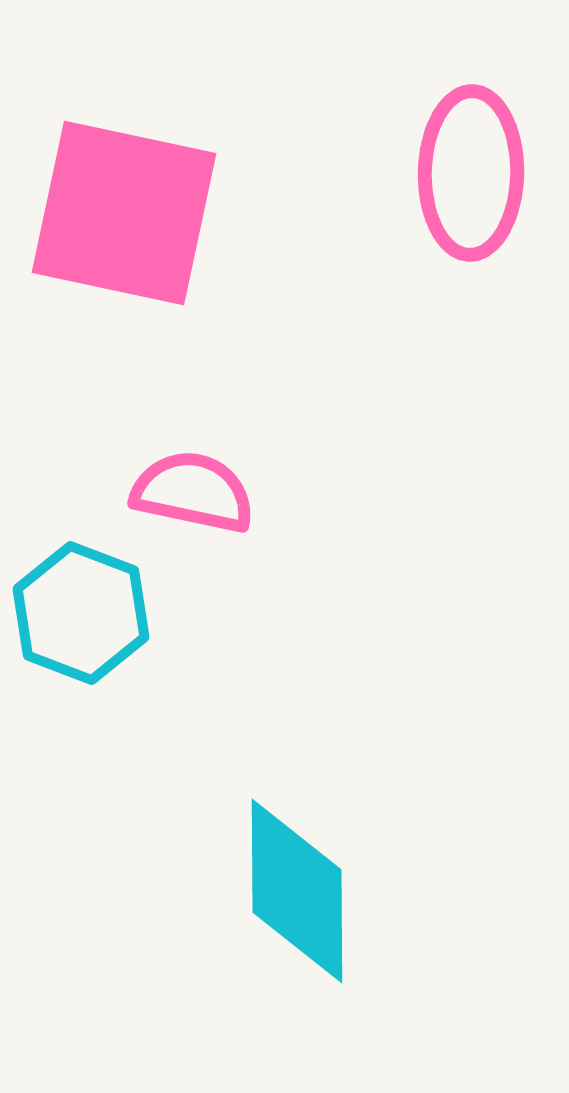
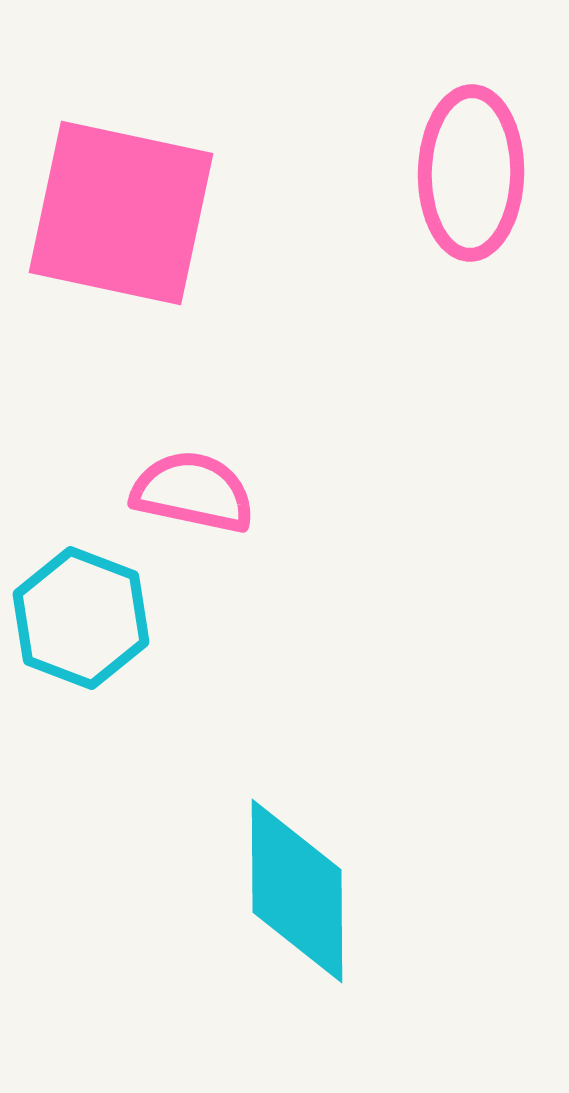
pink square: moved 3 px left
cyan hexagon: moved 5 px down
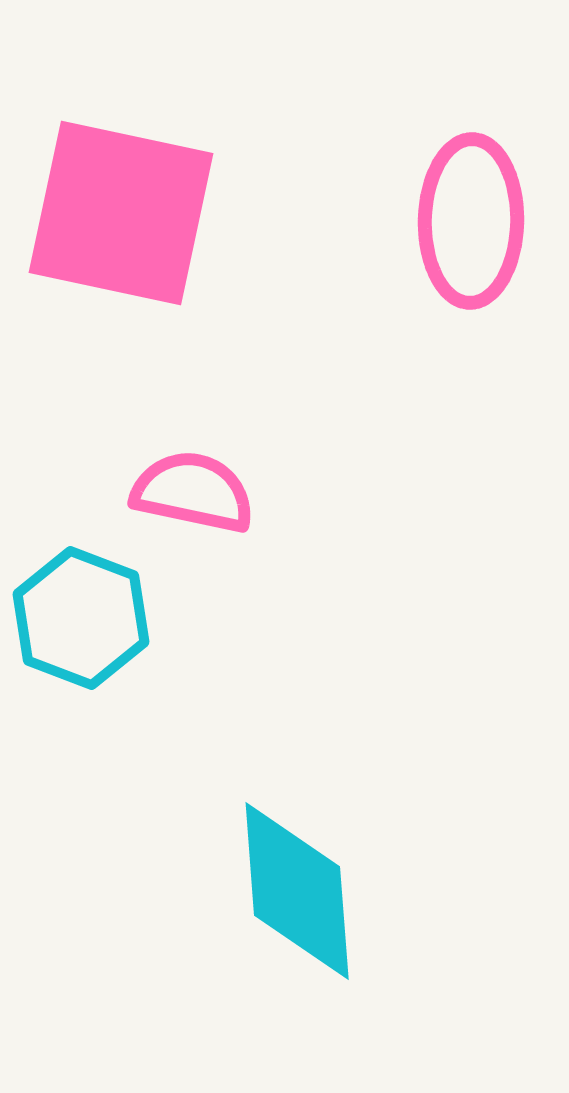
pink ellipse: moved 48 px down
cyan diamond: rotated 4 degrees counterclockwise
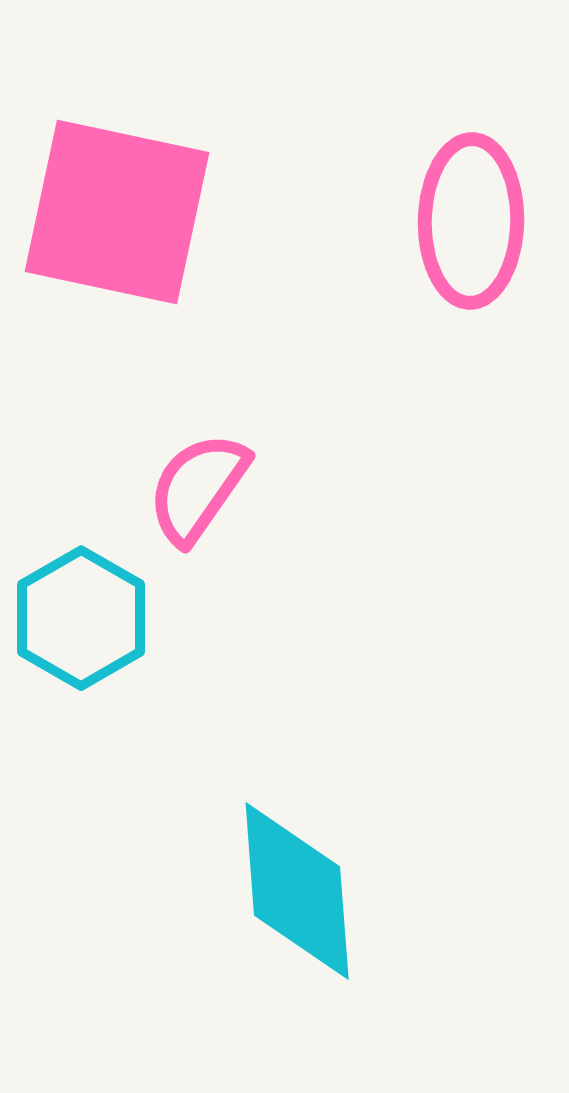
pink square: moved 4 px left, 1 px up
pink semicircle: moved 5 px right, 4 px up; rotated 67 degrees counterclockwise
cyan hexagon: rotated 9 degrees clockwise
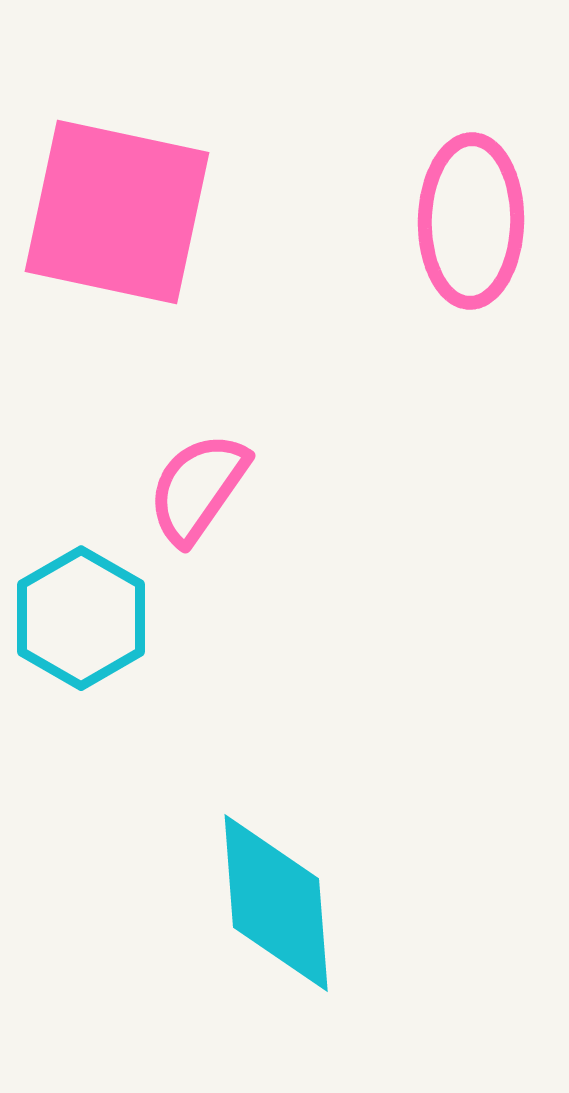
cyan diamond: moved 21 px left, 12 px down
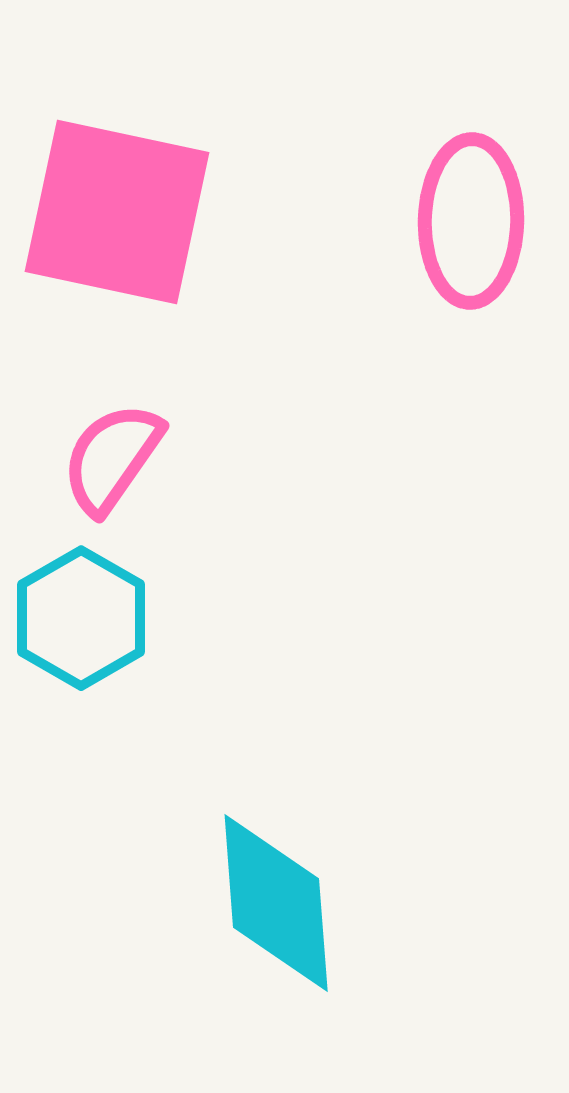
pink semicircle: moved 86 px left, 30 px up
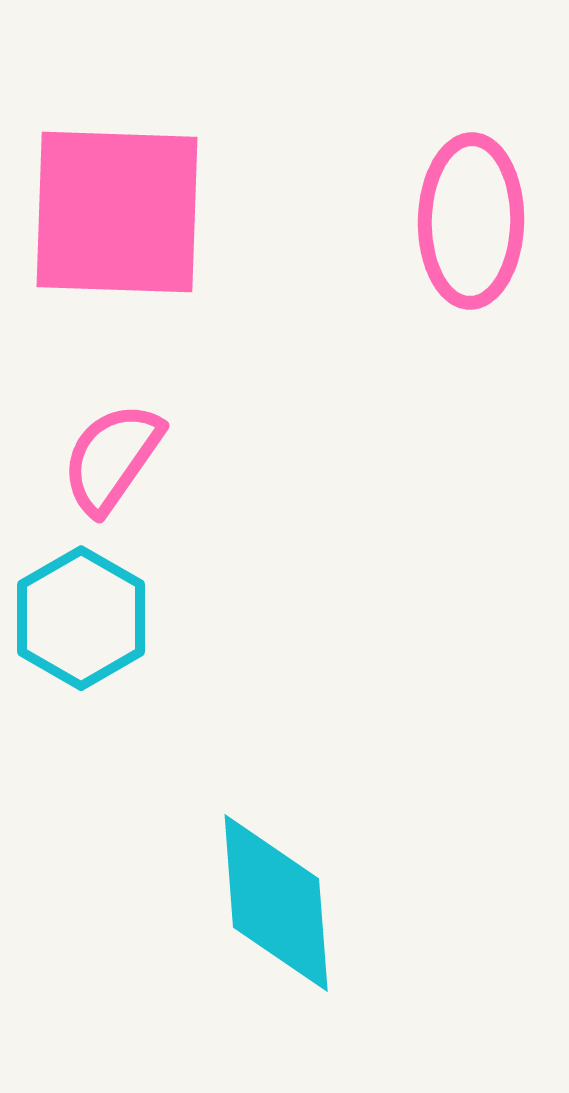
pink square: rotated 10 degrees counterclockwise
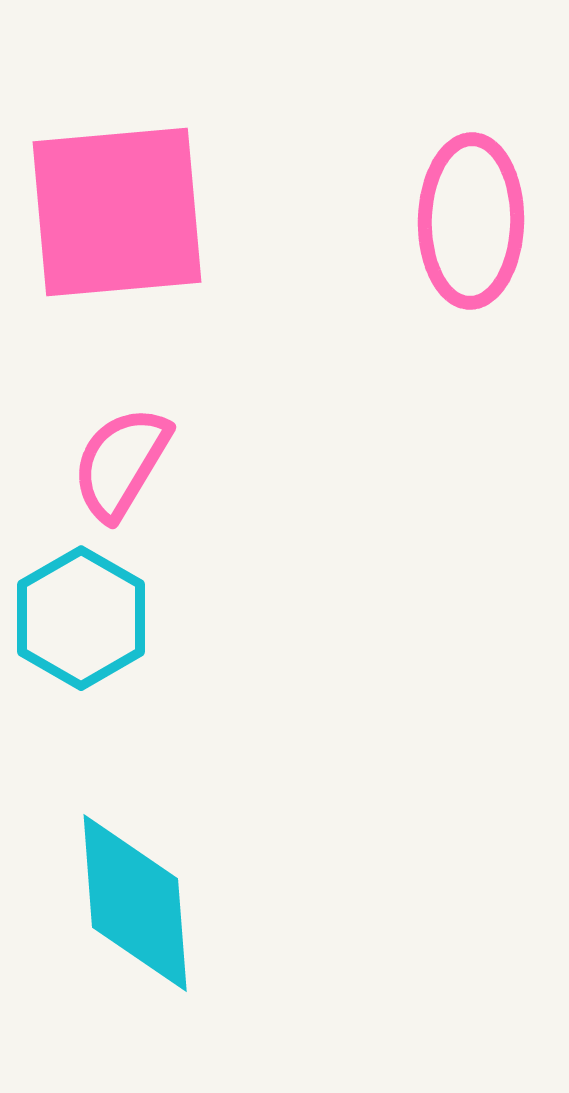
pink square: rotated 7 degrees counterclockwise
pink semicircle: moved 9 px right, 5 px down; rotated 4 degrees counterclockwise
cyan diamond: moved 141 px left
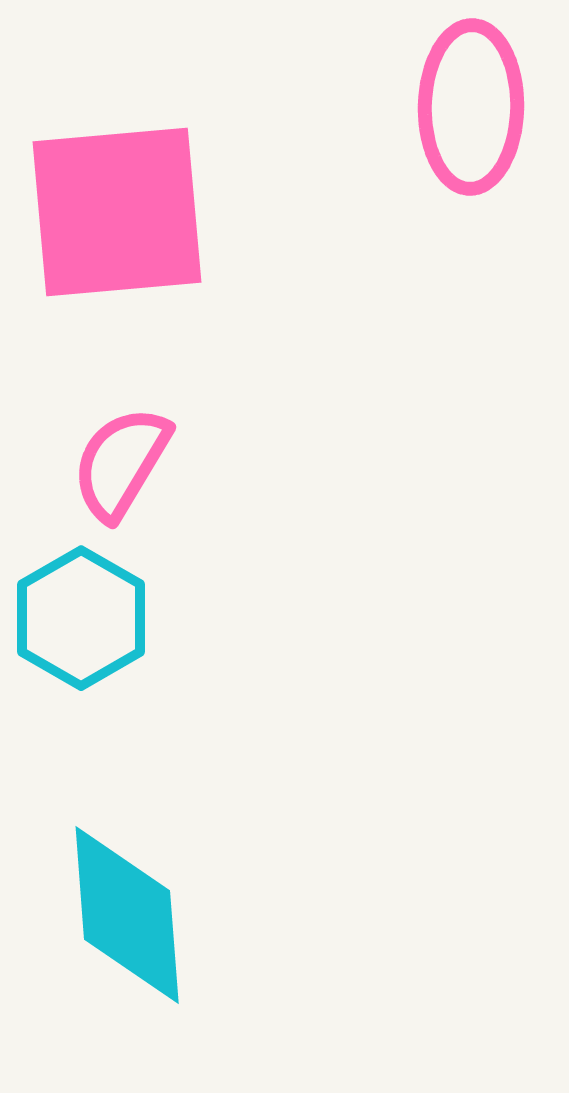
pink ellipse: moved 114 px up
cyan diamond: moved 8 px left, 12 px down
